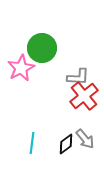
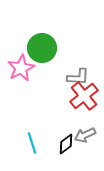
gray arrow: moved 4 px up; rotated 105 degrees clockwise
cyan line: rotated 25 degrees counterclockwise
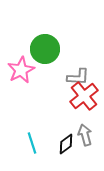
green circle: moved 3 px right, 1 px down
pink star: moved 2 px down
gray arrow: rotated 100 degrees clockwise
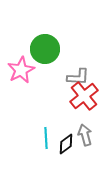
cyan line: moved 14 px right, 5 px up; rotated 15 degrees clockwise
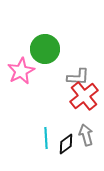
pink star: moved 1 px down
gray arrow: moved 1 px right
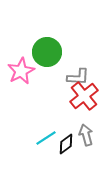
green circle: moved 2 px right, 3 px down
cyan line: rotated 60 degrees clockwise
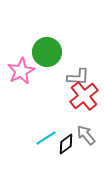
gray arrow: rotated 25 degrees counterclockwise
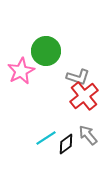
green circle: moved 1 px left, 1 px up
gray L-shape: rotated 15 degrees clockwise
gray arrow: moved 2 px right
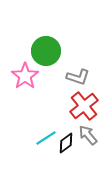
pink star: moved 4 px right, 5 px down; rotated 8 degrees counterclockwise
red cross: moved 10 px down
black diamond: moved 1 px up
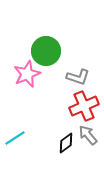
pink star: moved 2 px right, 2 px up; rotated 12 degrees clockwise
red cross: rotated 16 degrees clockwise
cyan line: moved 31 px left
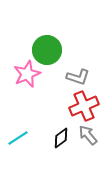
green circle: moved 1 px right, 1 px up
cyan line: moved 3 px right
black diamond: moved 5 px left, 5 px up
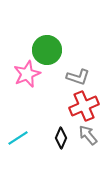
black diamond: rotated 30 degrees counterclockwise
